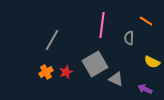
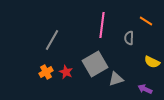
red star: rotated 24 degrees counterclockwise
gray triangle: rotated 42 degrees counterclockwise
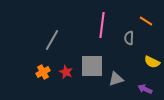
gray square: moved 3 px left, 2 px down; rotated 30 degrees clockwise
orange cross: moved 3 px left
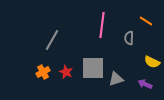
gray square: moved 1 px right, 2 px down
purple arrow: moved 5 px up
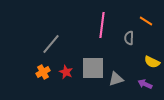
gray line: moved 1 px left, 4 px down; rotated 10 degrees clockwise
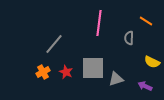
pink line: moved 3 px left, 2 px up
gray line: moved 3 px right
purple arrow: moved 2 px down
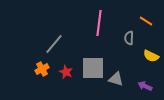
yellow semicircle: moved 1 px left, 6 px up
orange cross: moved 1 px left, 3 px up
gray triangle: rotated 35 degrees clockwise
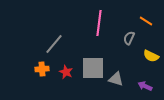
gray semicircle: rotated 24 degrees clockwise
orange cross: rotated 24 degrees clockwise
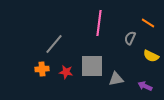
orange line: moved 2 px right, 2 px down
gray semicircle: moved 1 px right
gray square: moved 1 px left, 2 px up
red star: rotated 16 degrees counterclockwise
gray triangle: rotated 28 degrees counterclockwise
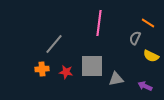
gray semicircle: moved 5 px right
